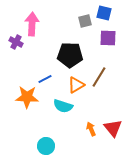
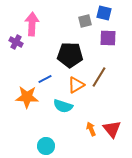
red triangle: moved 1 px left, 1 px down
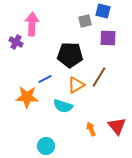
blue square: moved 1 px left, 2 px up
red triangle: moved 5 px right, 3 px up
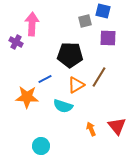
cyan circle: moved 5 px left
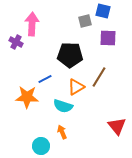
orange triangle: moved 2 px down
orange arrow: moved 29 px left, 3 px down
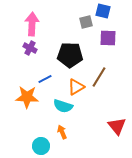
gray square: moved 1 px right, 1 px down
purple cross: moved 14 px right, 6 px down
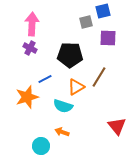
blue square: rotated 28 degrees counterclockwise
orange star: rotated 20 degrees counterclockwise
orange arrow: rotated 48 degrees counterclockwise
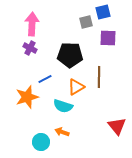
blue square: moved 1 px down
brown line: rotated 30 degrees counterclockwise
cyan circle: moved 4 px up
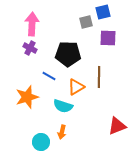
black pentagon: moved 2 px left, 1 px up
blue line: moved 4 px right, 3 px up; rotated 56 degrees clockwise
red triangle: rotated 48 degrees clockwise
orange arrow: rotated 96 degrees counterclockwise
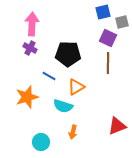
gray square: moved 36 px right
purple square: rotated 24 degrees clockwise
brown line: moved 9 px right, 14 px up
orange arrow: moved 11 px right
